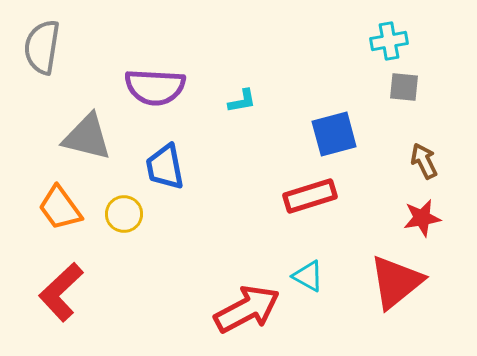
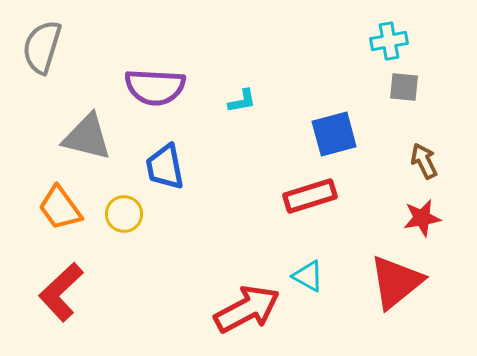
gray semicircle: rotated 8 degrees clockwise
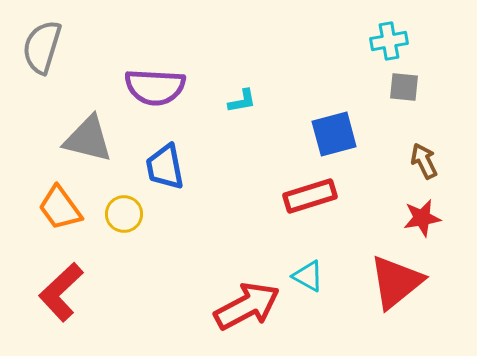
gray triangle: moved 1 px right, 2 px down
red arrow: moved 3 px up
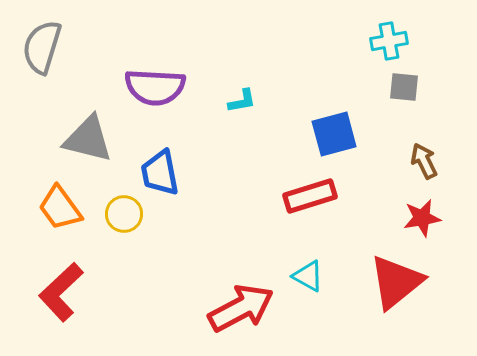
blue trapezoid: moved 5 px left, 6 px down
red arrow: moved 6 px left, 2 px down
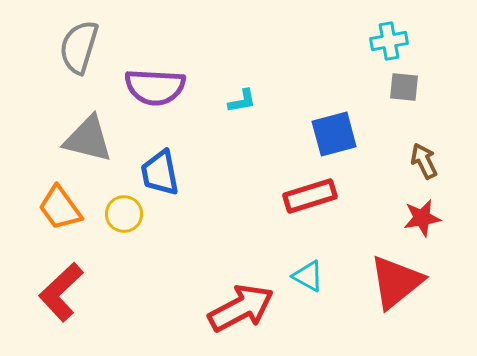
gray semicircle: moved 37 px right
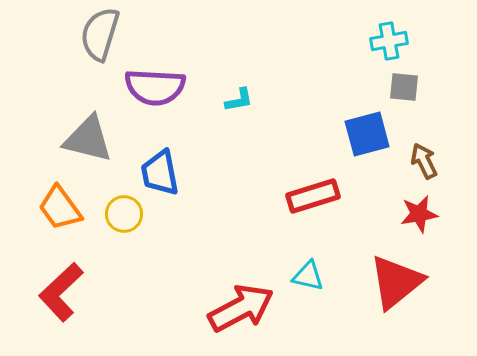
gray semicircle: moved 21 px right, 13 px up
cyan L-shape: moved 3 px left, 1 px up
blue square: moved 33 px right
red rectangle: moved 3 px right
red star: moved 3 px left, 4 px up
cyan triangle: rotated 16 degrees counterclockwise
